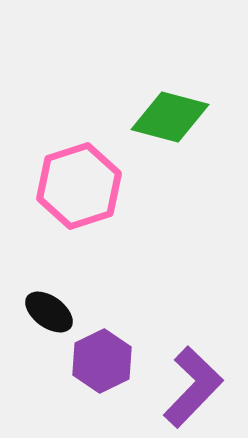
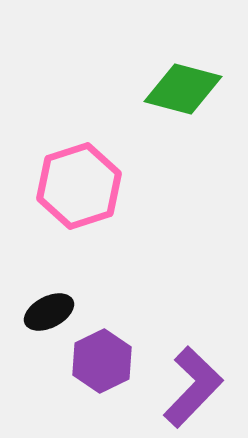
green diamond: moved 13 px right, 28 px up
black ellipse: rotated 63 degrees counterclockwise
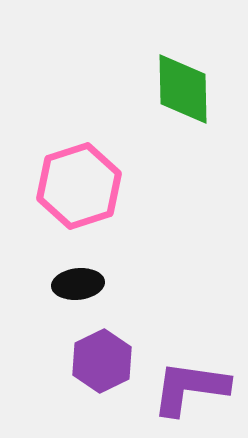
green diamond: rotated 74 degrees clockwise
black ellipse: moved 29 px right, 28 px up; rotated 21 degrees clockwise
purple L-shape: moved 3 px left, 1 px down; rotated 126 degrees counterclockwise
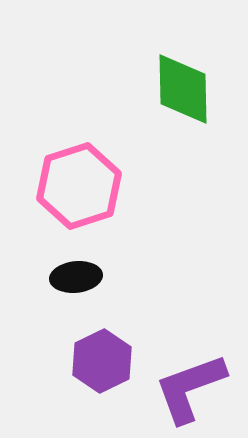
black ellipse: moved 2 px left, 7 px up
purple L-shape: rotated 28 degrees counterclockwise
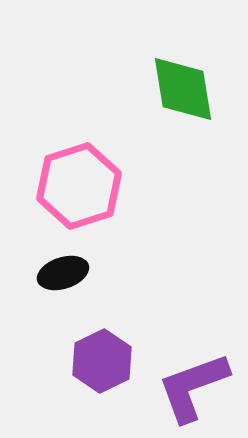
green diamond: rotated 8 degrees counterclockwise
black ellipse: moved 13 px left, 4 px up; rotated 12 degrees counterclockwise
purple L-shape: moved 3 px right, 1 px up
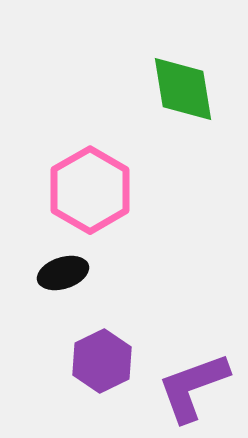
pink hexagon: moved 11 px right, 4 px down; rotated 12 degrees counterclockwise
